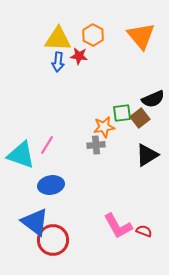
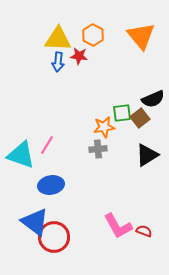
gray cross: moved 2 px right, 4 px down
red circle: moved 1 px right, 3 px up
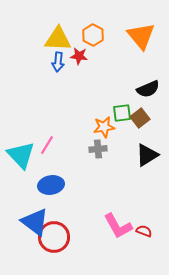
black semicircle: moved 5 px left, 10 px up
cyan triangle: rotated 28 degrees clockwise
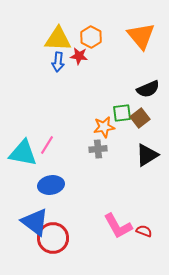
orange hexagon: moved 2 px left, 2 px down
cyan triangle: moved 2 px right, 2 px up; rotated 36 degrees counterclockwise
red circle: moved 1 px left, 1 px down
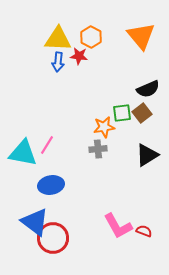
brown square: moved 2 px right, 5 px up
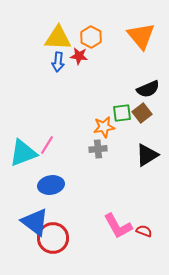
yellow triangle: moved 1 px up
cyan triangle: rotated 32 degrees counterclockwise
